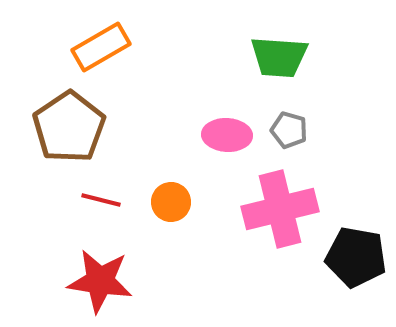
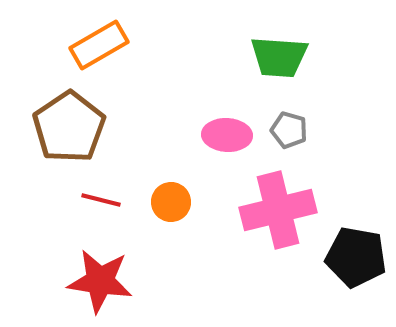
orange rectangle: moved 2 px left, 2 px up
pink cross: moved 2 px left, 1 px down
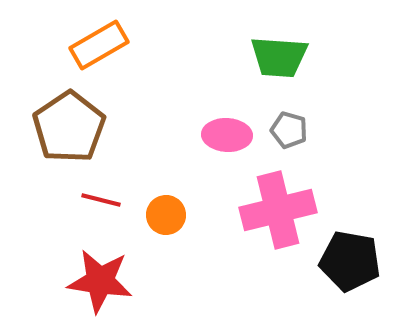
orange circle: moved 5 px left, 13 px down
black pentagon: moved 6 px left, 4 px down
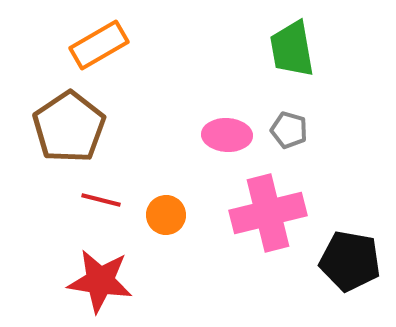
green trapezoid: moved 13 px right, 8 px up; rotated 76 degrees clockwise
pink cross: moved 10 px left, 3 px down
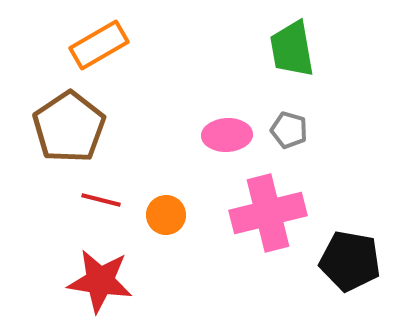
pink ellipse: rotated 6 degrees counterclockwise
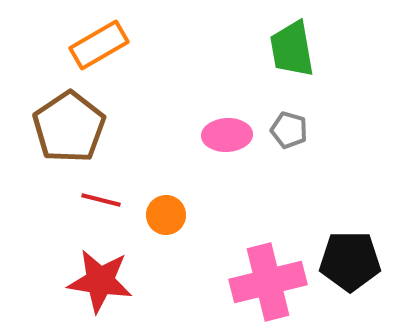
pink cross: moved 69 px down
black pentagon: rotated 10 degrees counterclockwise
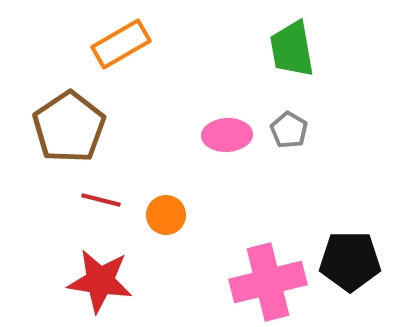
orange rectangle: moved 22 px right, 1 px up
gray pentagon: rotated 15 degrees clockwise
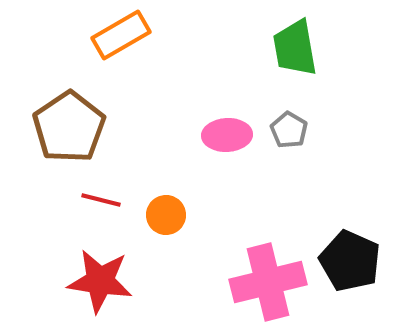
orange rectangle: moved 9 px up
green trapezoid: moved 3 px right, 1 px up
black pentagon: rotated 24 degrees clockwise
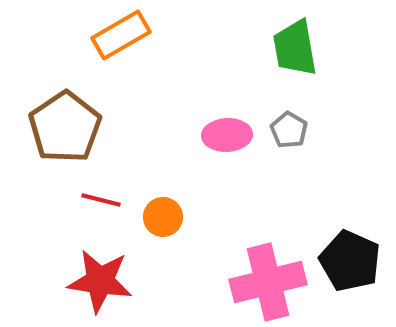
brown pentagon: moved 4 px left
orange circle: moved 3 px left, 2 px down
